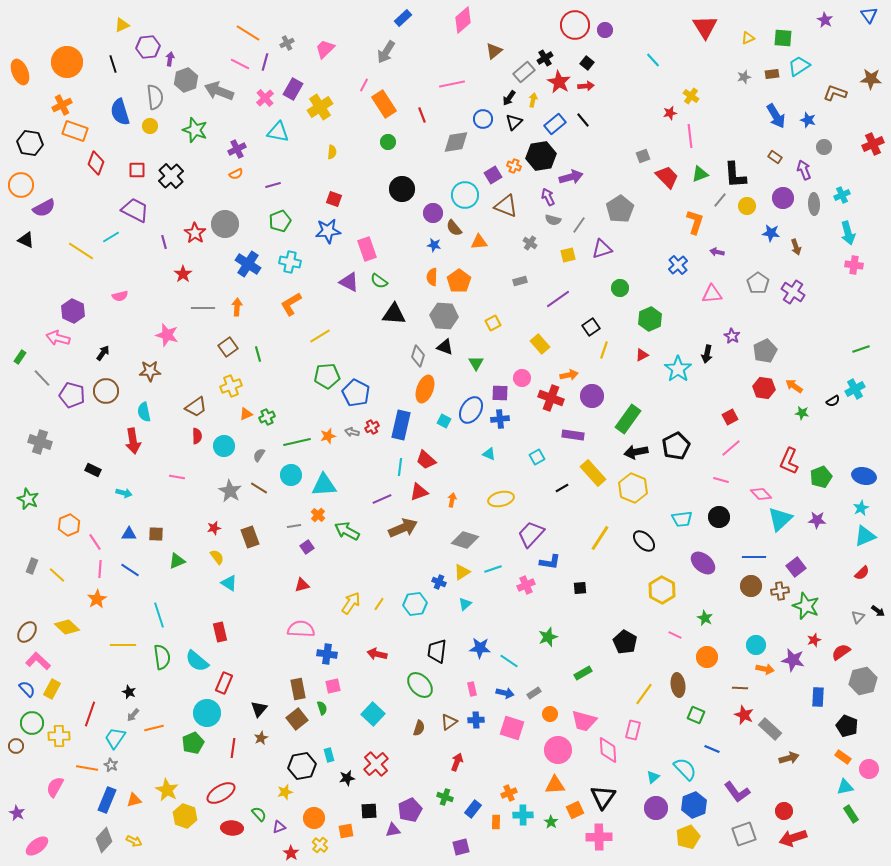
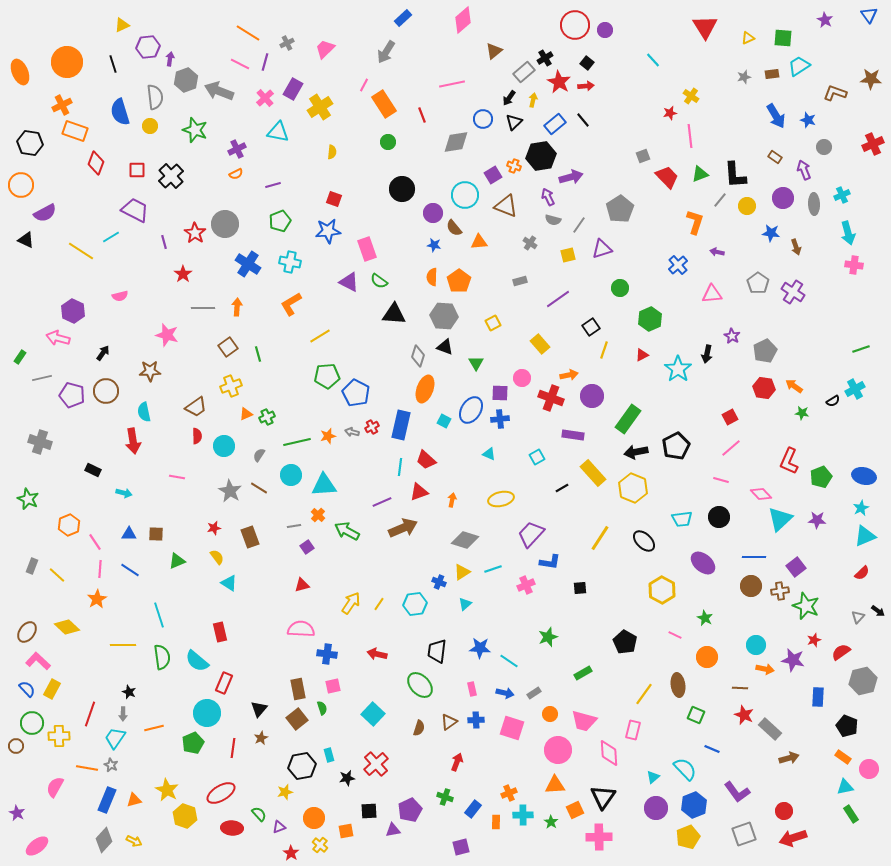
purple semicircle at (44, 208): moved 1 px right, 5 px down
gray line at (42, 378): rotated 60 degrees counterclockwise
purple line at (382, 499): moved 3 px down
gray arrow at (133, 715): moved 10 px left, 1 px up; rotated 40 degrees counterclockwise
pink diamond at (608, 750): moved 1 px right, 3 px down
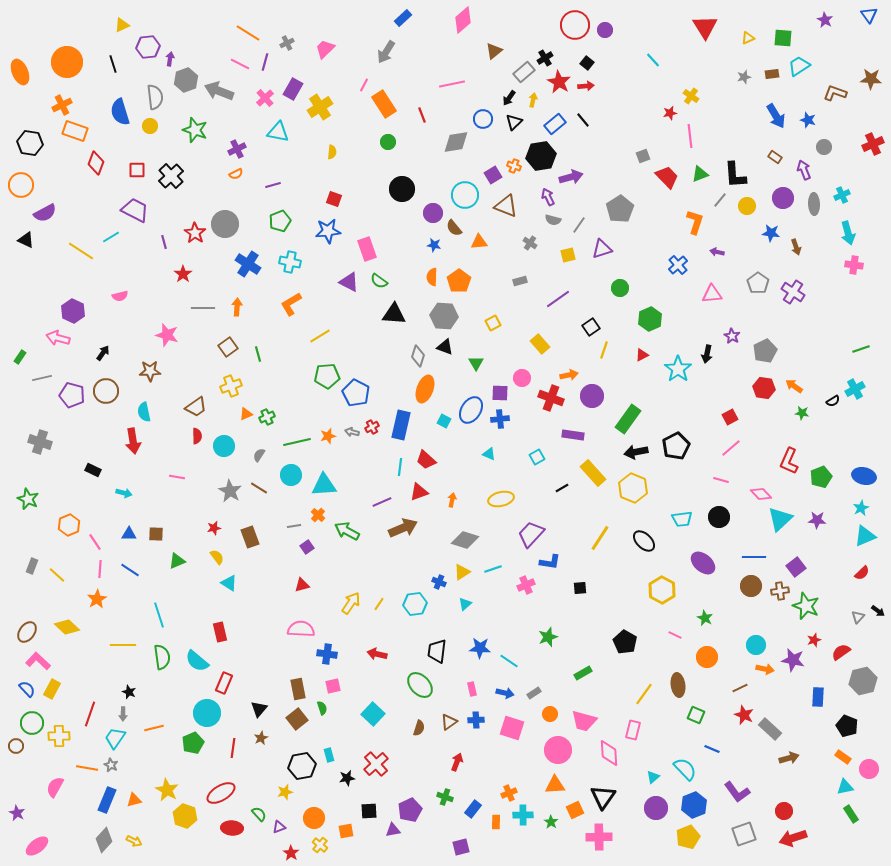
brown line at (740, 688): rotated 28 degrees counterclockwise
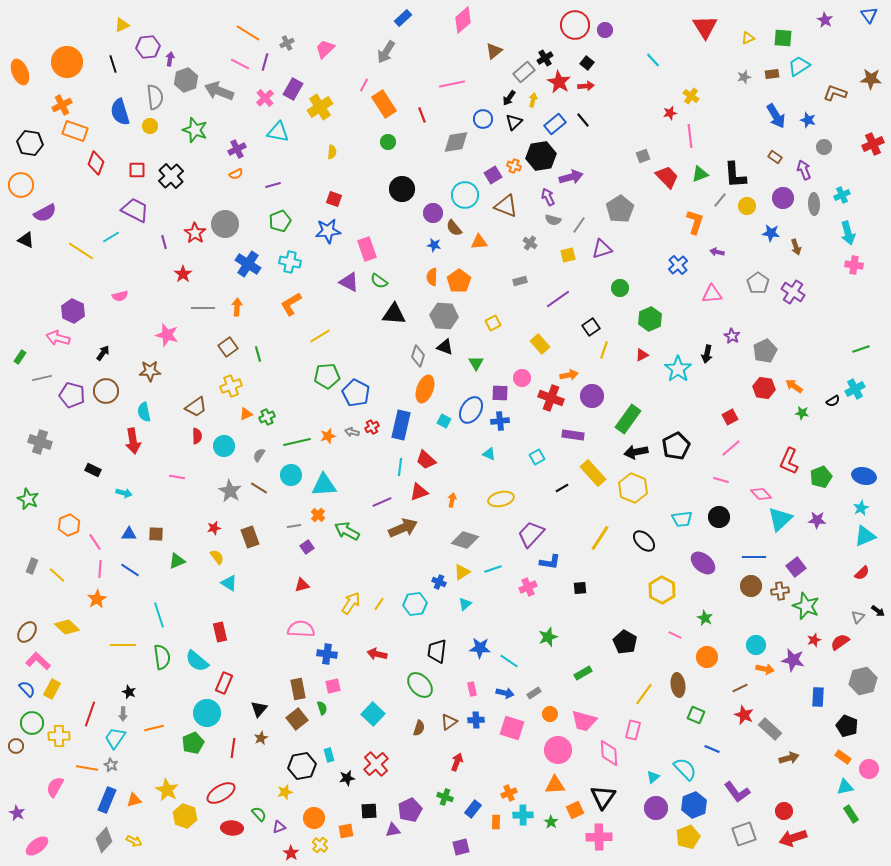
blue cross at (500, 419): moved 2 px down
pink cross at (526, 585): moved 2 px right, 2 px down
red semicircle at (841, 652): moved 1 px left, 10 px up
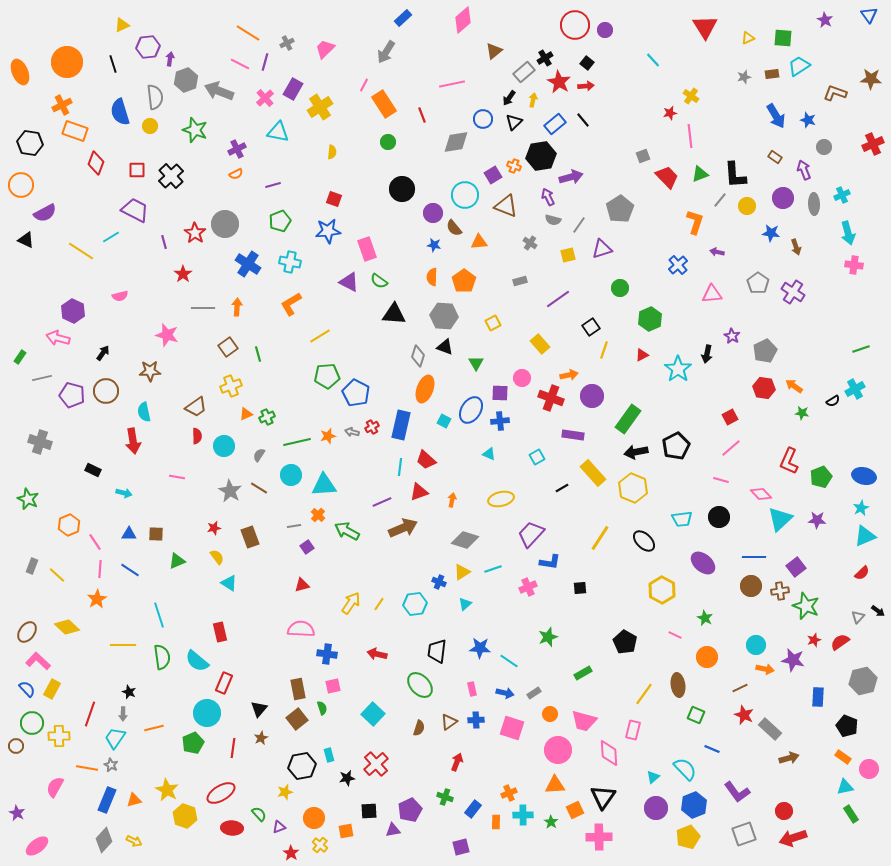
orange pentagon at (459, 281): moved 5 px right
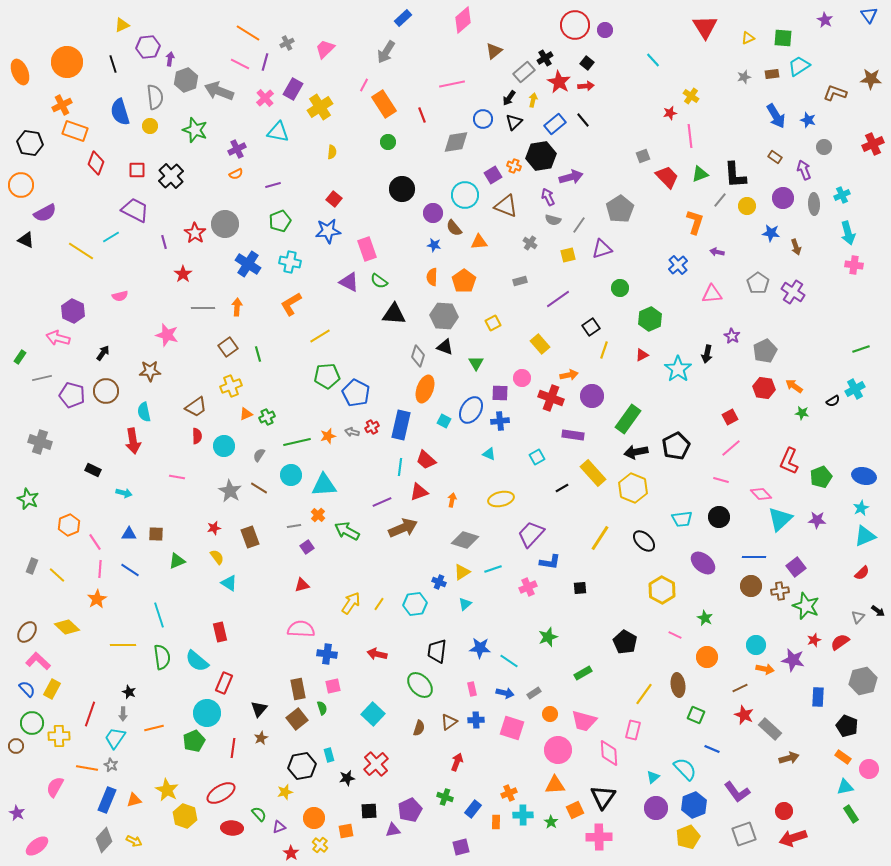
red square at (334, 199): rotated 21 degrees clockwise
green pentagon at (193, 743): moved 1 px right, 2 px up
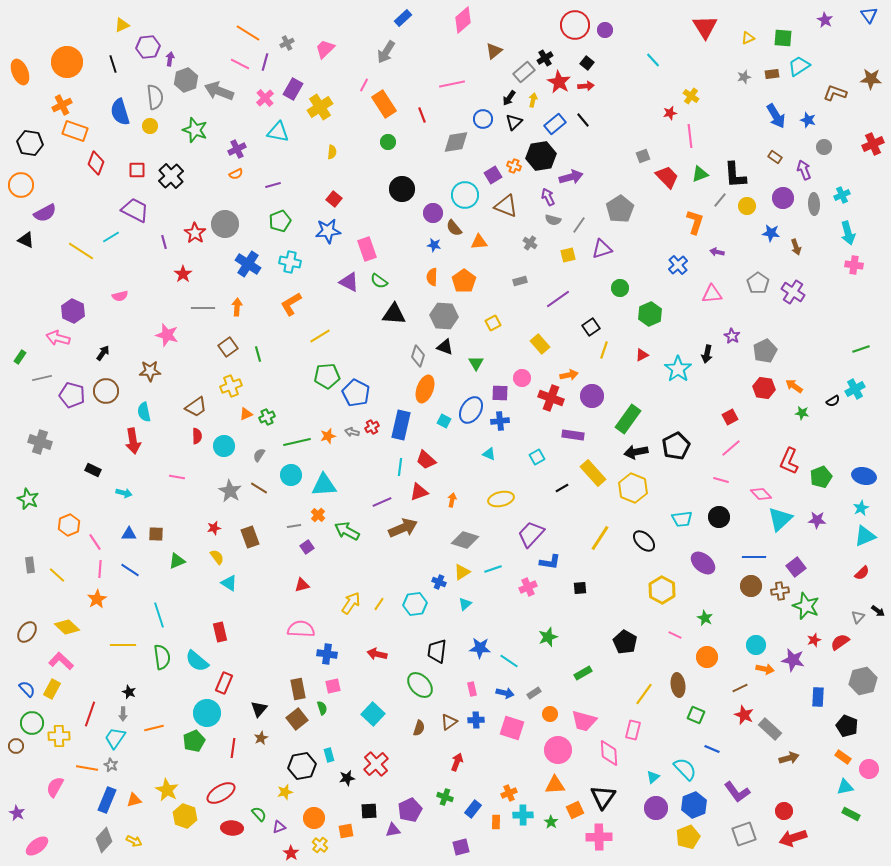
green hexagon at (650, 319): moved 5 px up
gray rectangle at (32, 566): moved 2 px left, 1 px up; rotated 28 degrees counterclockwise
pink L-shape at (38, 661): moved 23 px right
green rectangle at (851, 814): rotated 30 degrees counterclockwise
